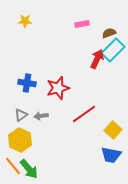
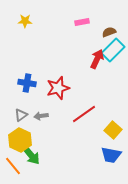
pink rectangle: moved 2 px up
brown semicircle: moved 1 px up
green arrow: moved 2 px right, 14 px up
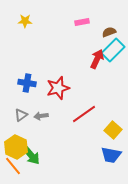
yellow hexagon: moved 4 px left, 7 px down
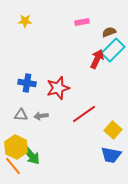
gray triangle: rotated 40 degrees clockwise
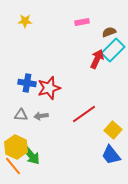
red star: moved 9 px left
blue trapezoid: rotated 40 degrees clockwise
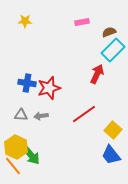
red arrow: moved 15 px down
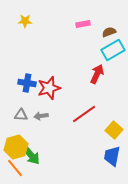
pink rectangle: moved 1 px right, 2 px down
cyan rectangle: rotated 15 degrees clockwise
yellow square: moved 1 px right
yellow hexagon: rotated 20 degrees clockwise
blue trapezoid: moved 1 px right, 1 px down; rotated 50 degrees clockwise
orange line: moved 2 px right, 2 px down
